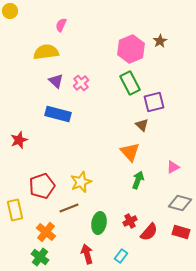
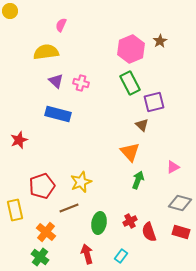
pink cross: rotated 35 degrees counterclockwise
red semicircle: rotated 120 degrees clockwise
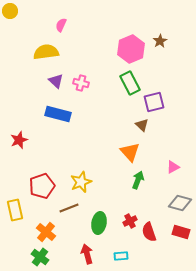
cyan rectangle: rotated 48 degrees clockwise
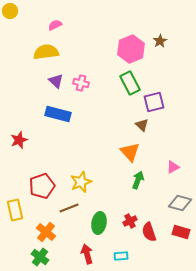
pink semicircle: moved 6 px left; rotated 40 degrees clockwise
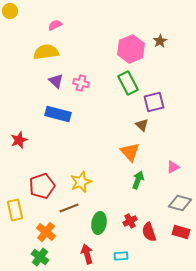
green rectangle: moved 2 px left
